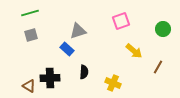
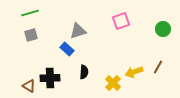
yellow arrow: moved 21 px down; rotated 120 degrees clockwise
yellow cross: rotated 21 degrees clockwise
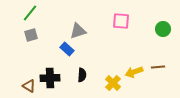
green line: rotated 36 degrees counterclockwise
pink square: rotated 24 degrees clockwise
brown line: rotated 56 degrees clockwise
black semicircle: moved 2 px left, 3 px down
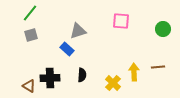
yellow arrow: rotated 108 degrees clockwise
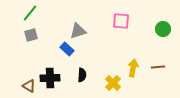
yellow arrow: moved 1 px left, 4 px up; rotated 12 degrees clockwise
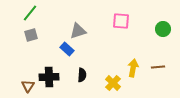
black cross: moved 1 px left, 1 px up
brown triangle: moved 1 px left; rotated 32 degrees clockwise
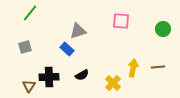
gray square: moved 6 px left, 12 px down
black semicircle: rotated 56 degrees clockwise
brown triangle: moved 1 px right
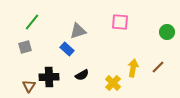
green line: moved 2 px right, 9 px down
pink square: moved 1 px left, 1 px down
green circle: moved 4 px right, 3 px down
brown line: rotated 40 degrees counterclockwise
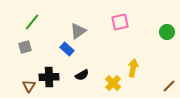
pink square: rotated 18 degrees counterclockwise
gray triangle: rotated 18 degrees counterclockwise
brown line: moved 11 px right, 19 px down
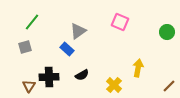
pink square: rotated 36 degrees clockwise
yellow arrow: moved 5 px right
yellow cross: moved 1 px right, 2 px down
